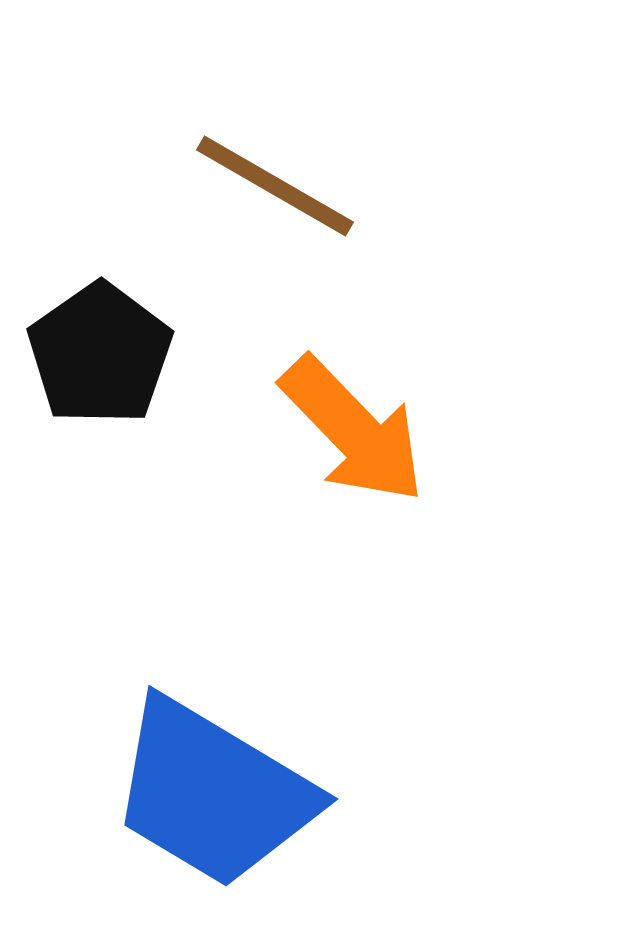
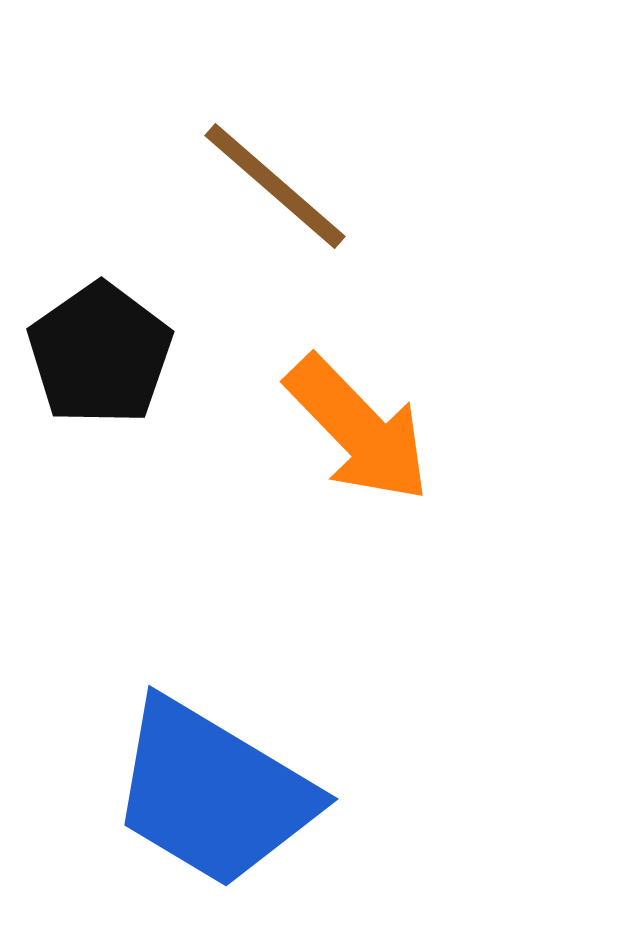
brown line: rotated 11 degrees clockwise
orange arrow: moved 5 px right, 1 px up
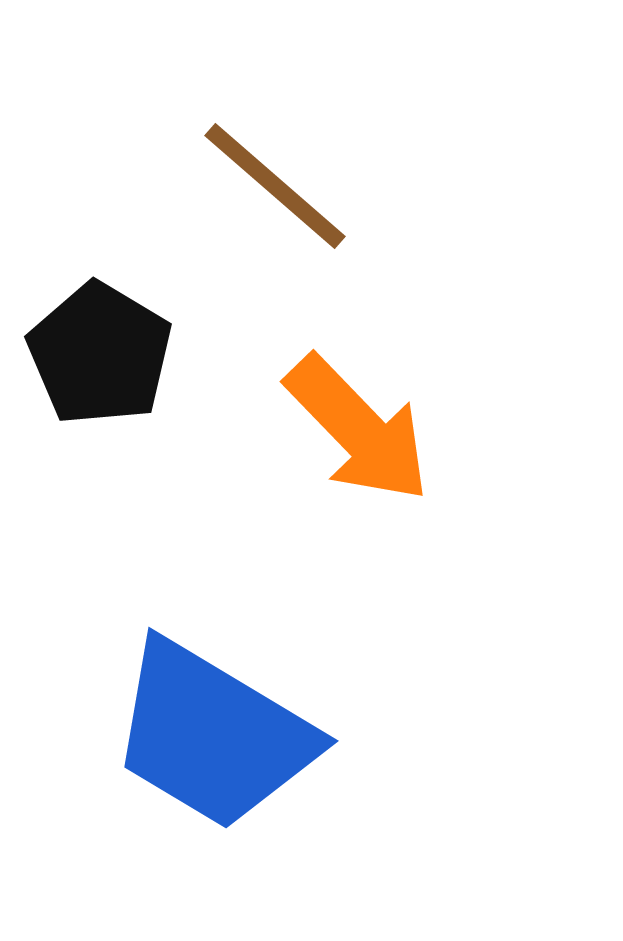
black pentagon: rotated 6 degrees counterclockwise
blue trapezoid: moved 58 px up
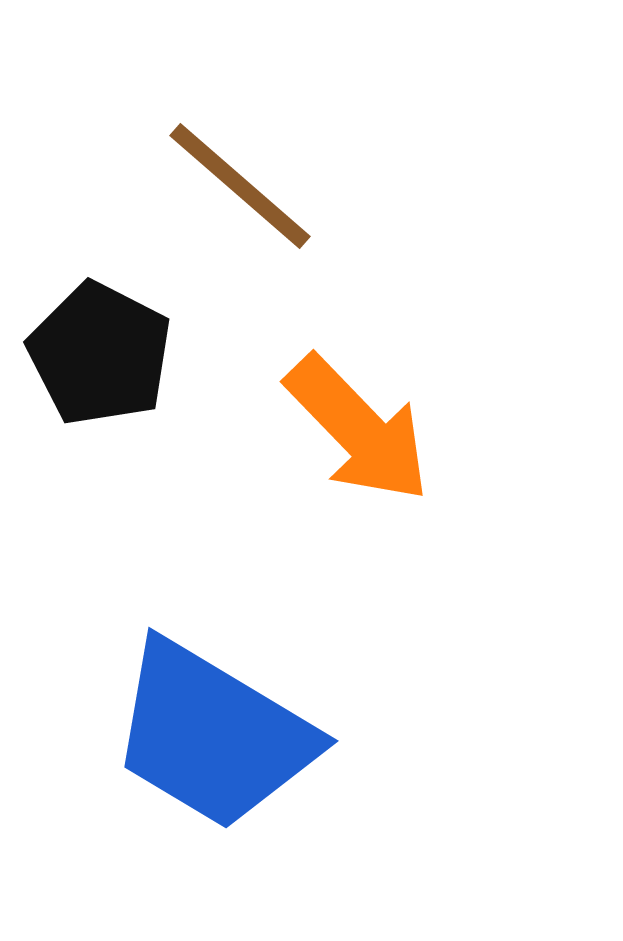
brown line: moved 35 px left
black pentagon: rotated 4 degrees counterclockwise
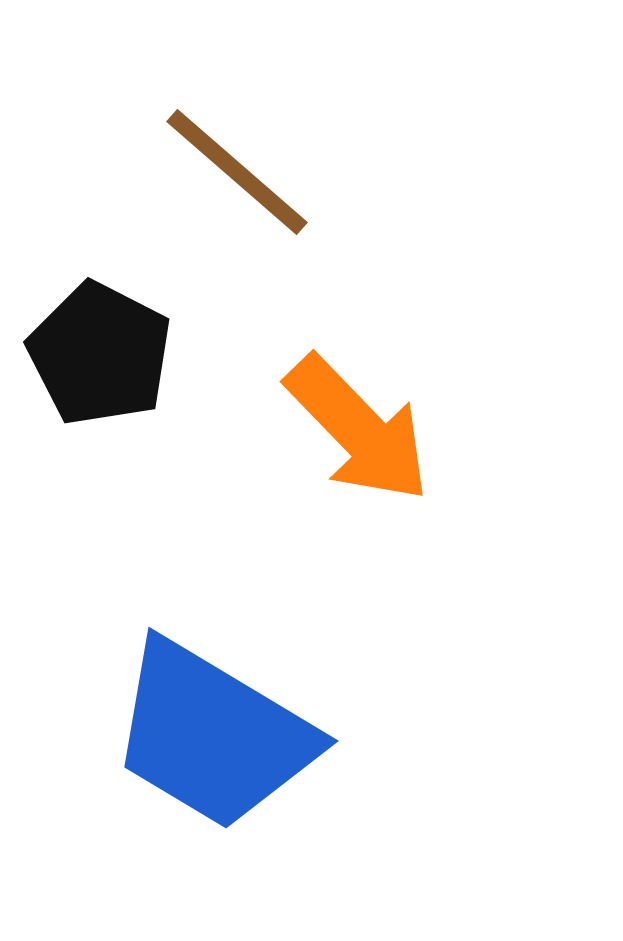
brown line: moved 3 px left, 14 px up
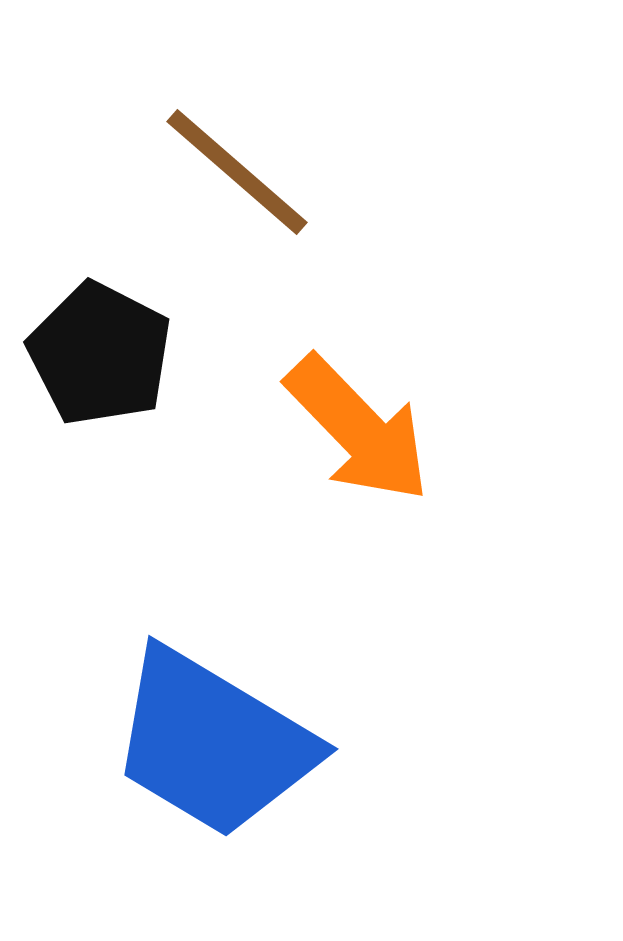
blue trapezoid: moved 8 px down
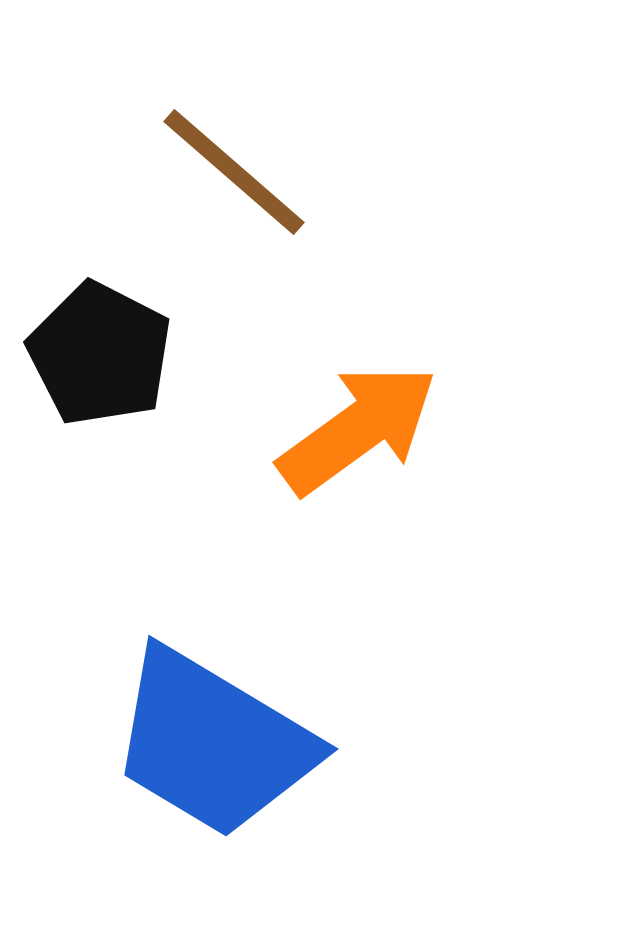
brown line: moved 3 px left
orange arrow: rotated 82 degrees counterclockwise
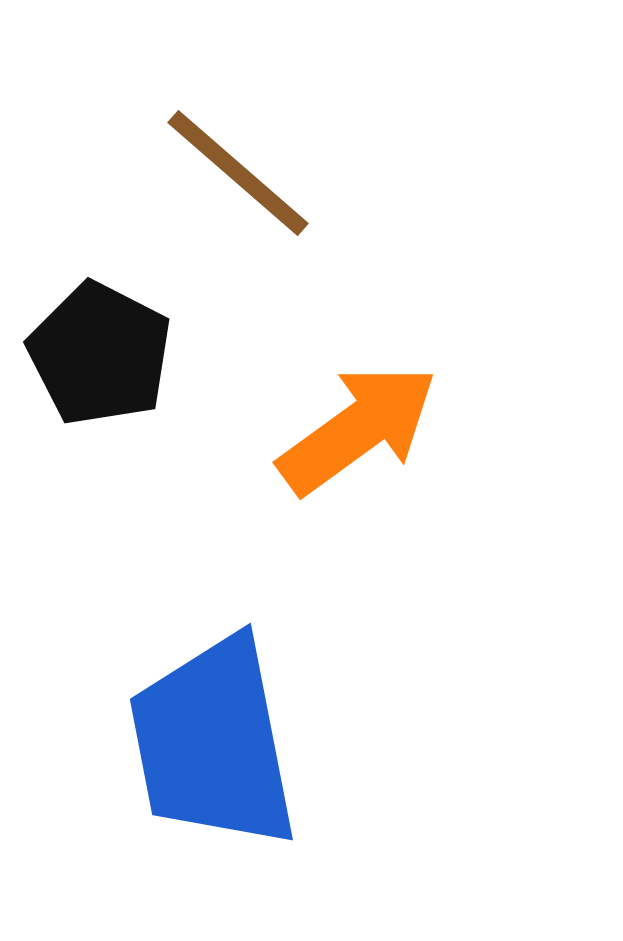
brown line: moved 4 px right, 1 px down
blue trapezoid: rotated 48 degrees clockwise
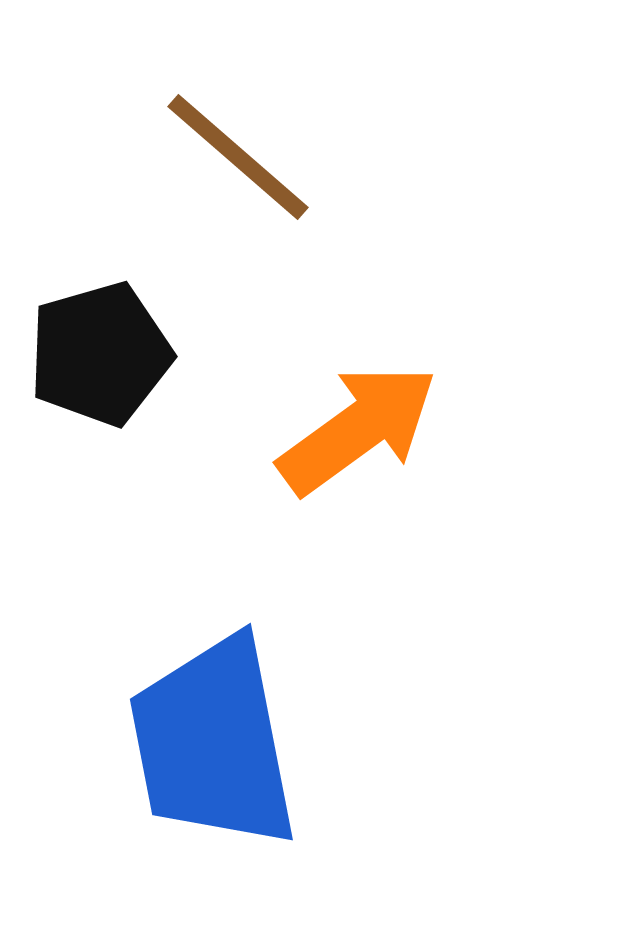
brown line: moved 16 px up
black pentagon: rotated 29 degrees clockwise
